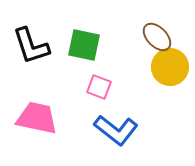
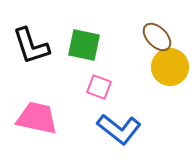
blue L-shape: moved 3 px right, 1 px up
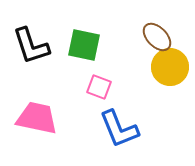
blue L-shape: rotated 30 degrees clockwise
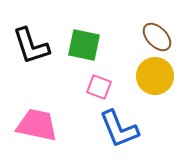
yellow circle: moved 15 px left, 9 px down
pink trapezoid: moved 7 px down
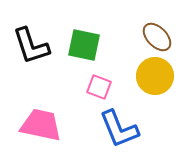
pink trapezoid: moved 4 px right
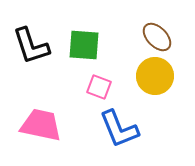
green square: rotated 8 degrees counterclockwise
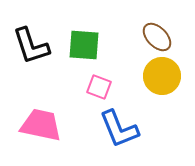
yellow circle: moved 7 px right
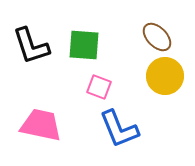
yellow circle: moved 3 px right
